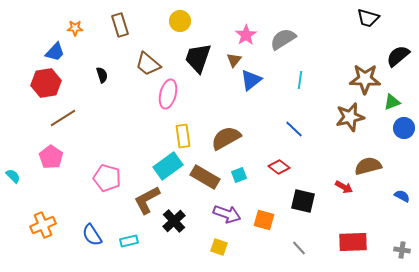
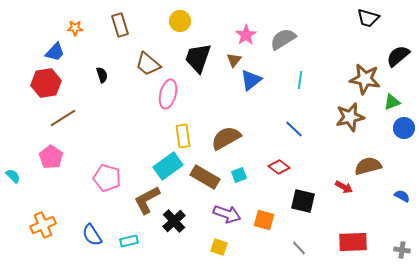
brown star at (365, 79): rotated 8 degrees clockwise
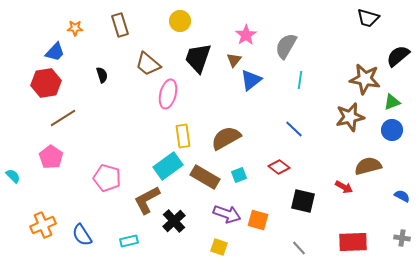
gray semicircle at (283, 39): moved 3 px right, 7 px down; rotated 28 degrees counterclockwise
blue circle at (404, 128): moved 12 px left, 2 px down
orange square at (264, 220): moved 6 px left
blue semicircle at (92, 235): moved 10 px left
gray cross at (402, 250): moved 12 px up
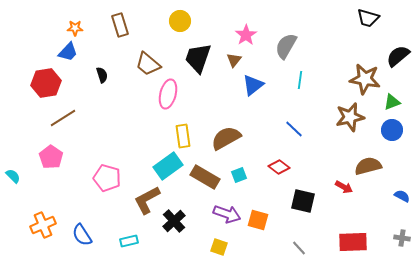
blue trapezoid at (55, 52): moved 13 px right
blue triangle at (251, 80): moved 2 px right, 5 px down
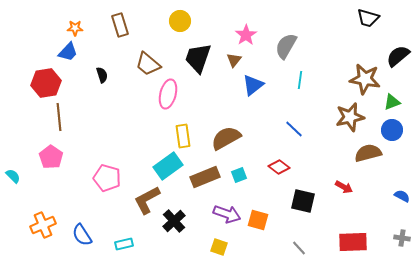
brown line at (63, 118): moved 4 px left, 1 px up; rotated 64 degrees counterclockwise
brown semicircle at (368, 166): moved 13 px up
brown rectangle at (205, 177): rotated 52 degrees counterclockwise
cyan rectangle at (129, 241): moved 5 px left, 3 px down
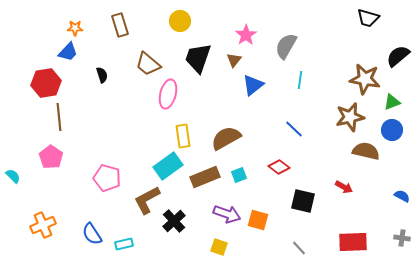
brown semicircle at (368, 153): moved 2 px left, 2 px up; rotated 28 degrees clockwise
blue semicircle at (82, 235): moved 10 px right, 1 px up
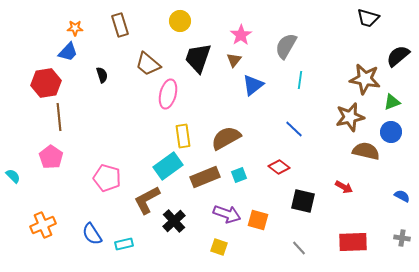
pink star at (246, 35): moved 5 px left
blue circle at (392, 130): moved 1 px left, 2 px down
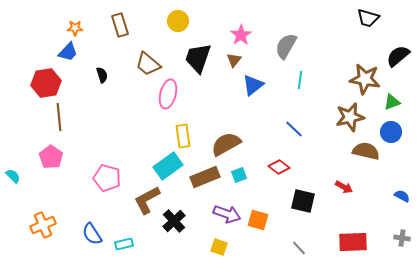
yellow circle at (180, 21): moved 2 px left
brown semicircle at (226, 138): moved 6 px down
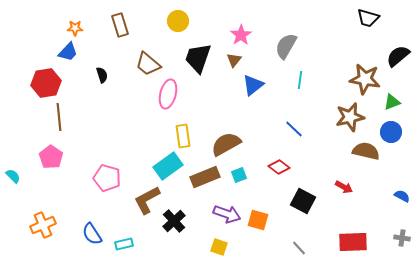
black square at (303, 201): rotated 15 degrees clockwise
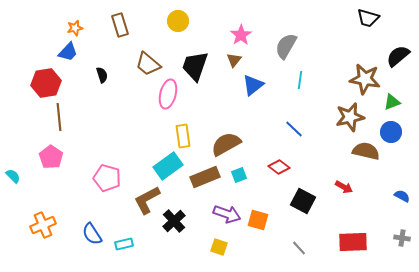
orange star at (75, 28): rotated 14 degrees counterclockwise
black trapezoid at (198, 58): moved 3 px left, 8 px down
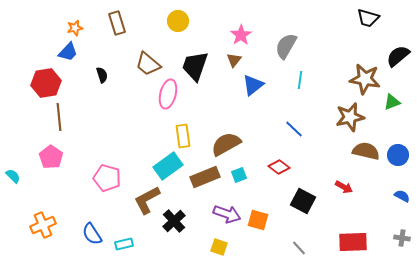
brown rectangle at (120, 25): moved 3 px left, 2 px up
blue circle at (391, 132): moved 7 px right, 23 px down
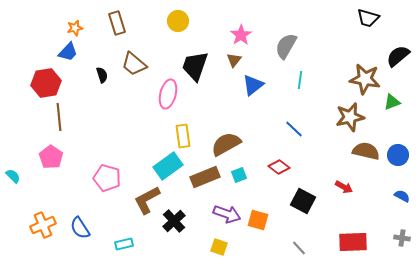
brown trapezoid at (148, 64): moved 14 px left
blue semicircle at (92, 234): moved 12 px left, 6 px up
